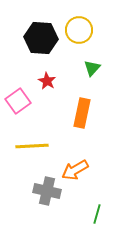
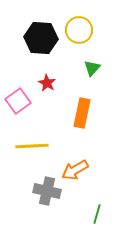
red star: moved 2 px down
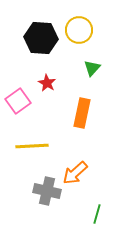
orange arrow: moved 3 px down; rotated 12 degrees counterclockwise
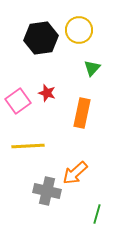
black hexagon: rotated 12 degrees counterclockwise
red star: moved 10 px down; rotated 12 degrees counterclockwise
yellow line: moved 4 px left
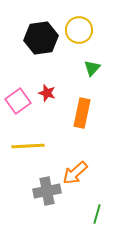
gray cross: rotated 24 degrees counterclockwise
